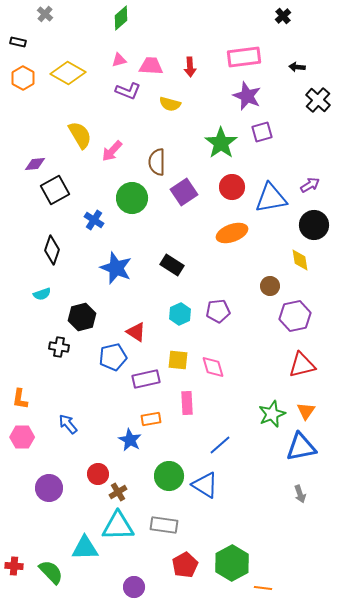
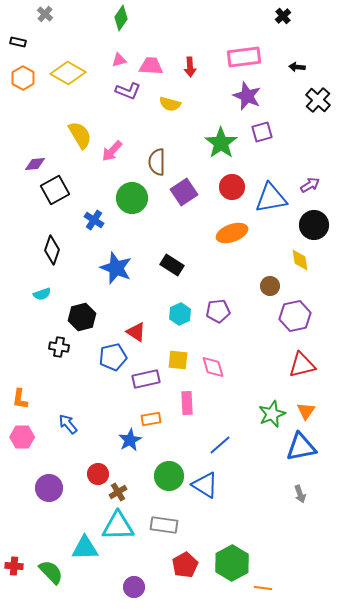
green diamond at (121, 18): rotated 15 degrees counterclockwise
blue star at (130, 440): rotated 15 degrees clockwise
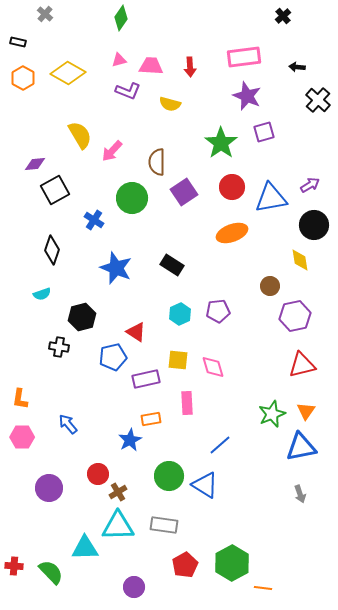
purple square at (262, 132): moved 2 px right
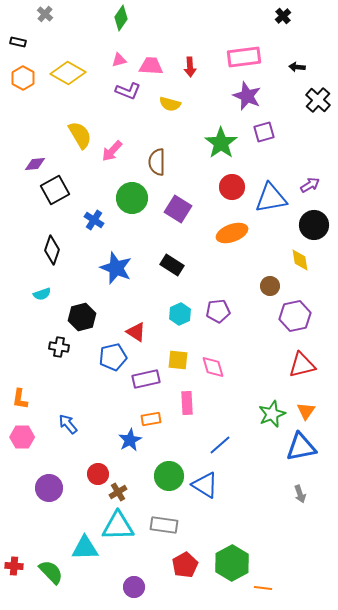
purple square at (184, 192): moved 6 px left, 17 px down; rotated 24 degrees counterclockwise
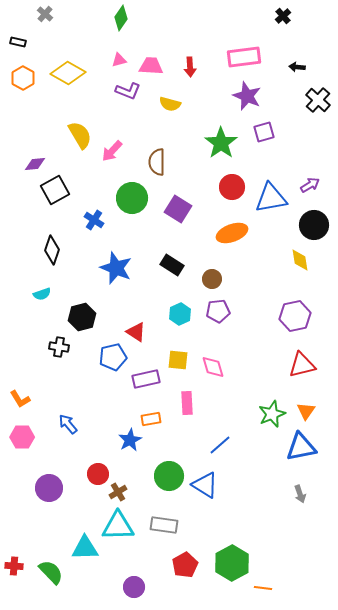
brown circle at (270, 286): moved 58 px left, 7 px up
orange L-shape at (20, 399): rotated 40 degrees counterclockwise
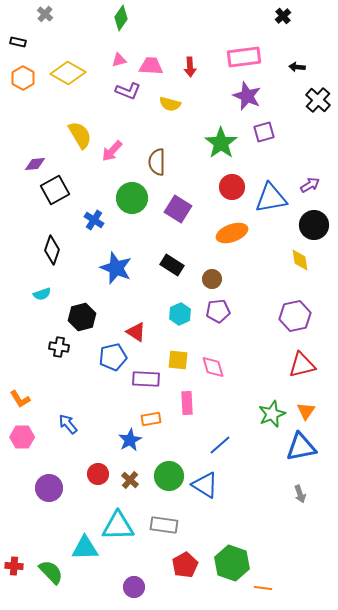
purple rectangle at (146, 379): rotated 16 degrees clockwise
brown cross at (118, 492): moved 12 px right, 12 px up; rotated 18 degrees counterclockwise
green hexagon at (232, 563): rotated 12 degrees counterclockwise
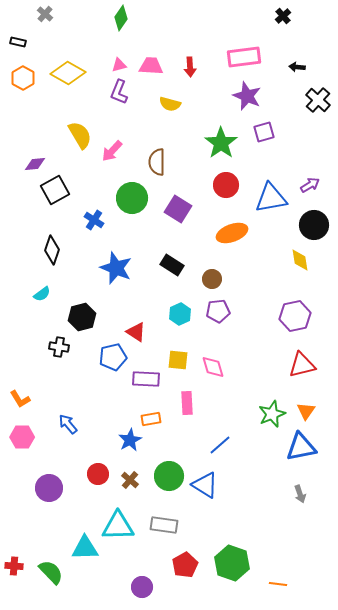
pink triangle at (119, 60): moved 5 px down
purple L-shape at (128, 91): moved 9 px left, 1 px down; rotated 90 degrees clockwise
red circle at (232, 187): moved 6 px left, 2 px up
cyan semicircle at (42, 294): rotated 18 degrees counterclockwise
purple circle at (134, 587): moved 8 px right
orange line at (263, 588): moved 15 px right, 4 px up
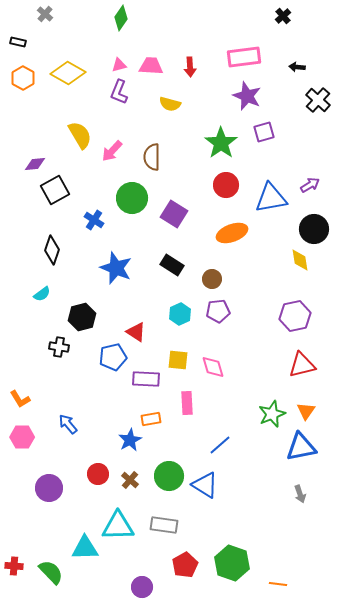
brown semicircle at (157, 162): moved 5 px left, 5 px up
purple square at (178, 209): moved 4 px left, 5 px down
black circle at (314, 225): moved 4 px down
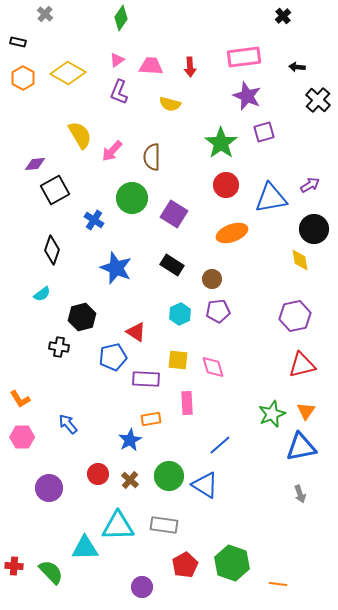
pink triangle at (119, 65): moved 2 px left, 5 px up; rotated 21 degrees counterclockwise
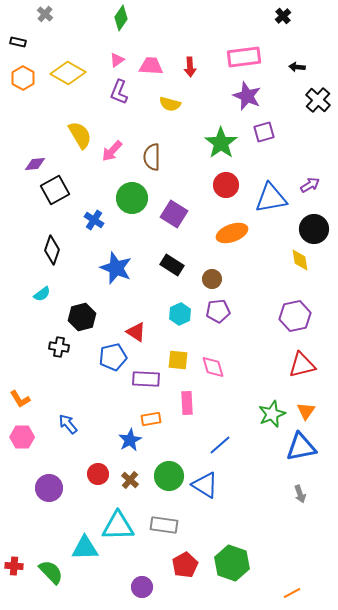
orange line at (278, 584): moved 14 px right, 9 px down; rotated 36 degrees counterclockwise
